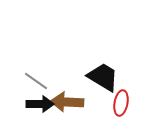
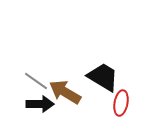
brown arrow: moved 2 px left, 10 px up; rotated 28 degrees clockwise
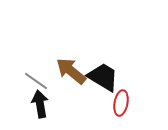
brown arrow: moved 6 px right, 21 px up; rotated 8 degrees clockwise
black arrow: rotated 100 degrees counterclockwise
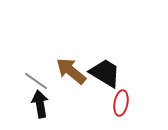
black trapezoid: moved 2 px right, 4 px up
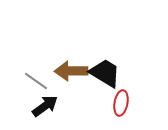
brown arrow: rotated 40 degrees counterclockwise
black arrow: moved 5 px right, 2 px down; rotated 64 degrees clockwise
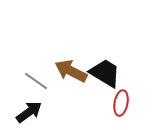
brown arrow: rotated 28 degrees clockwise
black arrow: moved 16 px left, 6 px down
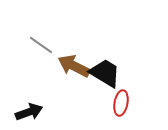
brown arrow: moved 3 px right, 5 px up
gray line: moved 5 px right, 36 px up
black arrow: rotated 16 degrees clockwise
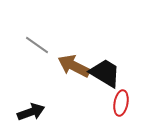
gray line: moved 4 px left
black arrow: moved 2 px right
